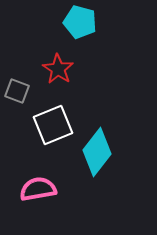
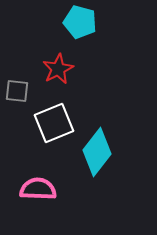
red star: rotated 12 degrees clockwise
gray square: rotated 15 degrees counterclockwise
white square: moved 1 px right, 2 px up
pink semicircle: rotated 12 degrees clockwise
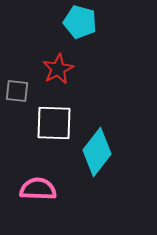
white square: rotated 24 degrees clockwise
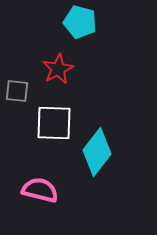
pink semicircle: moved 2 px right, 1 px down; rotated 12 degrees clockwise
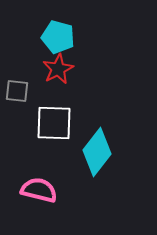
cyan pentagon: moved 22 px left, 15 px down
pink semicircle: moved 1 px left
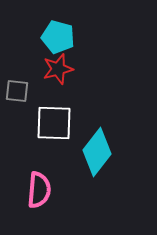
red star: rotated 12 degrees clockwise
pink semicircle: rotated 81 degrees clockwise
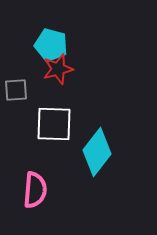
cyan pentagon: moved 7 px left, 8 px down
gray square: moved 1 px left, 1 px up; rotated 10 degrees counterclockwise
white square: moved 1 px down
pink semicircle: moved 4 px left
